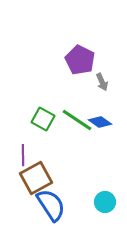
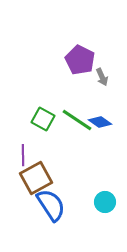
gray arrow: moved 5 px up
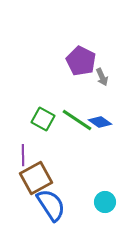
purple pentagon: moved 1 px right, 1 px down
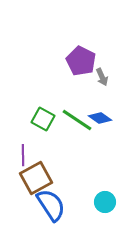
blue diamond: moved 4 px up
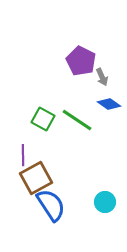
blue diamond: moved 9 px right, 14 px up
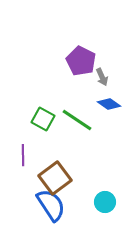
brown square: moved 19 px right; rotated 8 degrees counterclockwise
